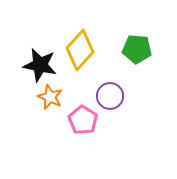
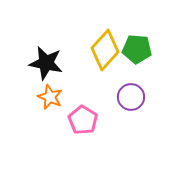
yellow diamond: moved 25 px right
black star: moved 6 px right, 2 px up
purple circle: moved 21 px right, 1 px down
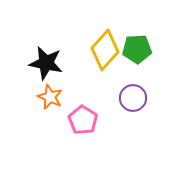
green pentagon: rotated 8 degrees counterclockwise
purple circle: moved 2 px right, 1 px down
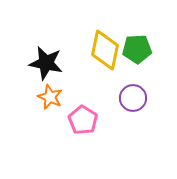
yellow diamond: rotated 30 degrees counterclockwise
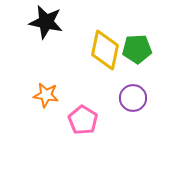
black star: moved 41 px up
orange star: moved 4 px left, 2 px up; rotated 15 degrees counterclockwise
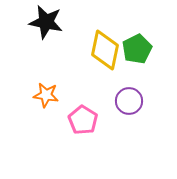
green pentagon: rotated 24 degrees counterclockwise
purple circle: moved 4 px left, 3 px down
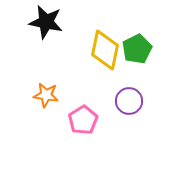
pink pentagon: rotated 8 degrees clockwise
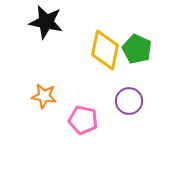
green pentagon: rotated 20 degrees counterclockwise
orange star: moved 2 px left, 1 px down
pink pentagon: rotated 28 degrees counterclockwise
